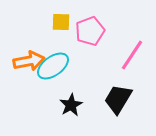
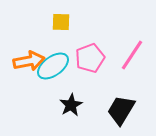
pink pentagon: moved 27 px down
black trapezoid: moved 3 px right, 11 px down
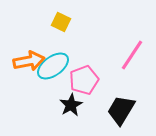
yellow square: rotated 24 degrees clockwise
pink pentagon: moved 6 px left, 22 px down
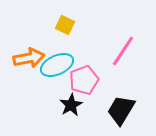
yellow square: moved 4 px right, 3 px down
pink line: moved 9 px left, 4 px up
orange arrow: moved 3 px up
cyan ellipse: moved 4 px right, 1 px up; rotated 12 degrees clockwise
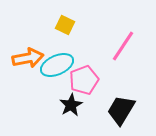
pink line: moved 5 px up
orange arrow: moved 1 px left
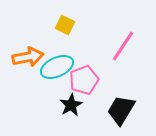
orange arrow: moved 1 px up
cyan ellipse: moved 2 px down
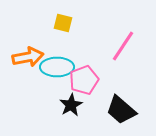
yellow square: moved 2 px left, 2 px up; rotated 12 degrees counterclockwise
cyan ellipse: rotated 24 degrees clockwise
black trapezoid: rotated 80 degrees counterclockwise
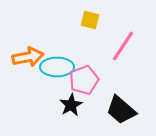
yellow square: moved 27 px right, 3 px up
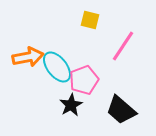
cyan ellipse: rotated 52 degrees clockwise
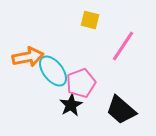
cyan ellipse: moved 4 px left, 4 px down
pink pentagon: moved 3 px left, 3 px down
